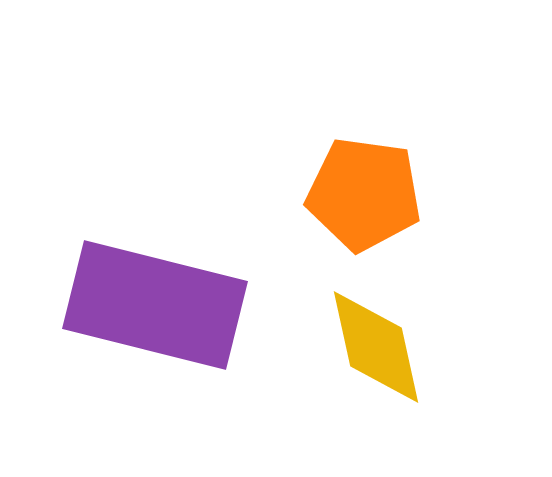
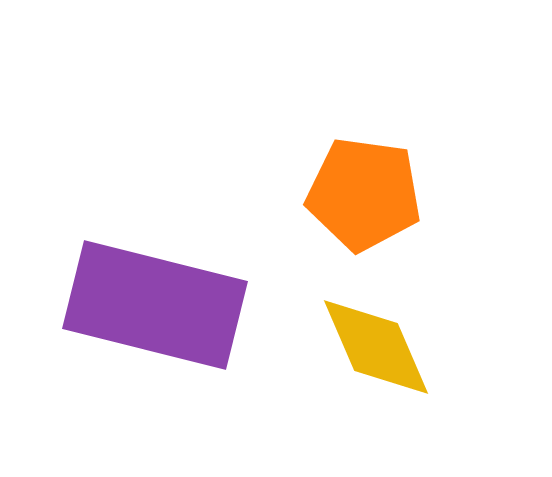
yellow diamond: rotated 11 degrees counterclockwise
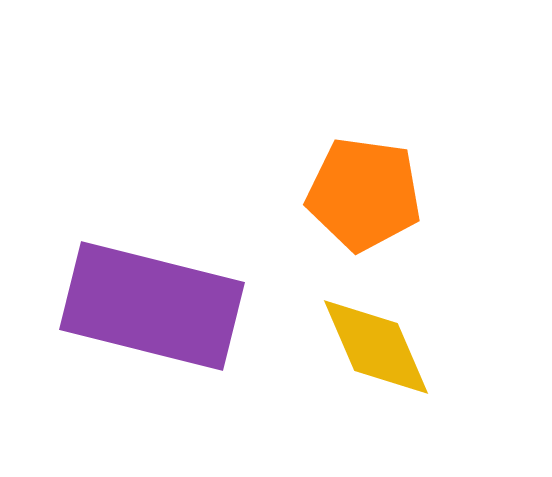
purple rectangle: moved 3 px left, 1 px down
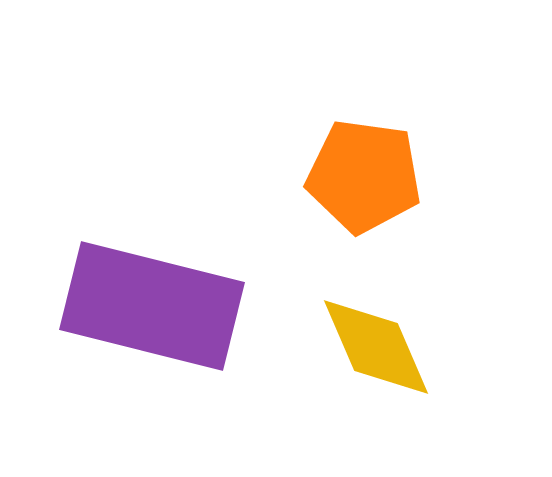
orange pentagon: moved 18 px up
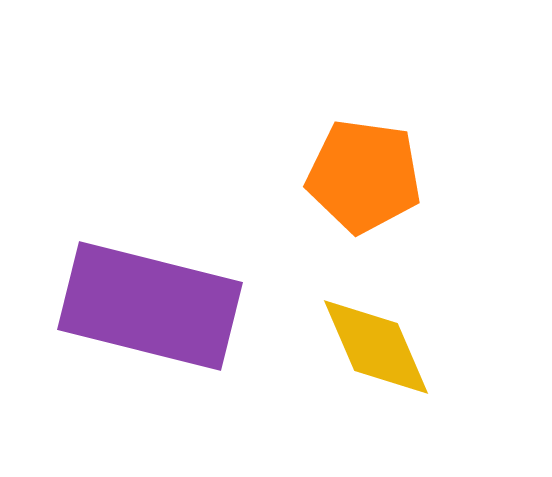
purple rectangle: moved 2 px left
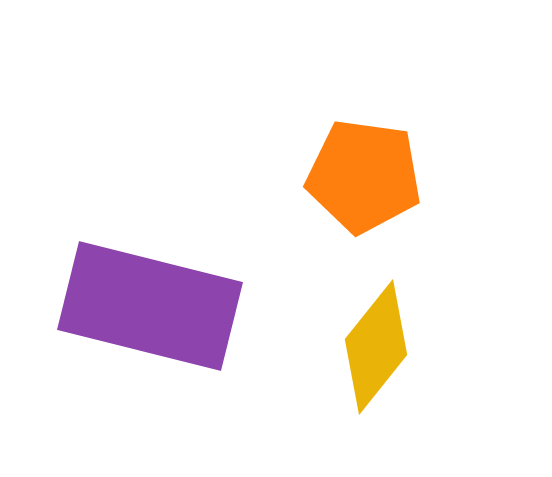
yellow diamond: rotated 62 degrees clockwise
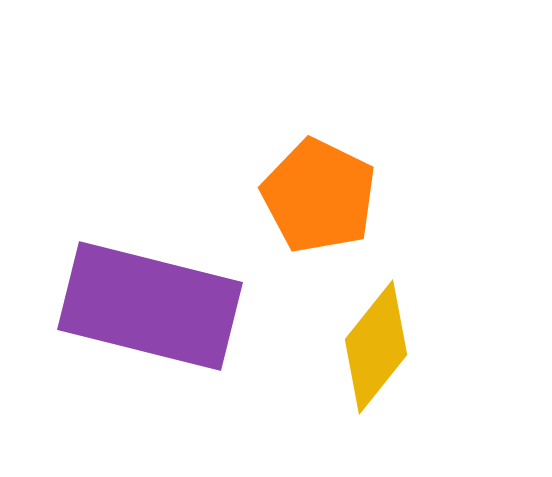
orange pentagon: moved 45 px left, 20 px down; rotated 18 degrees clockwise
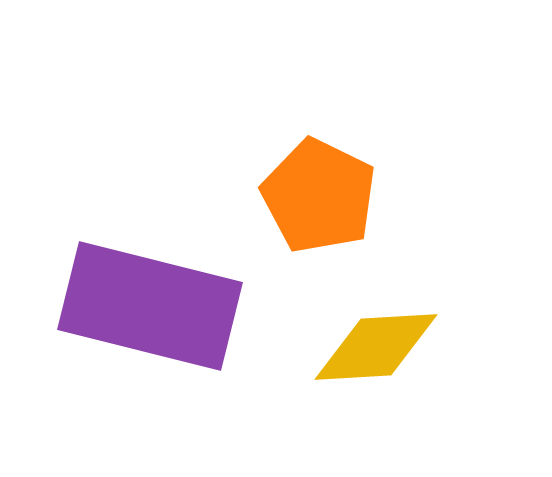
yellow diamond: rotated 48 degrees clockwise
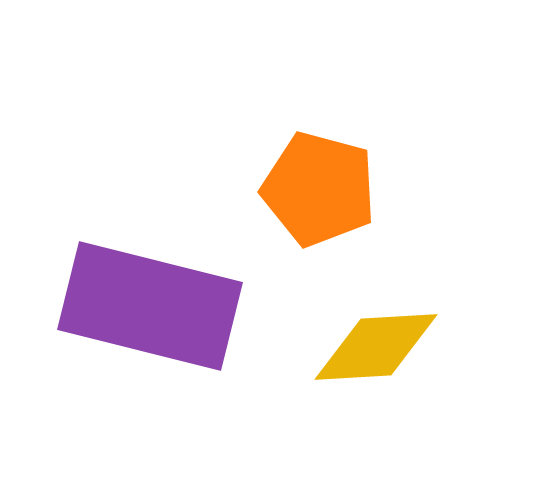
orange pentagon: moved 7 px up; rotated 11 degrees counterclockwise
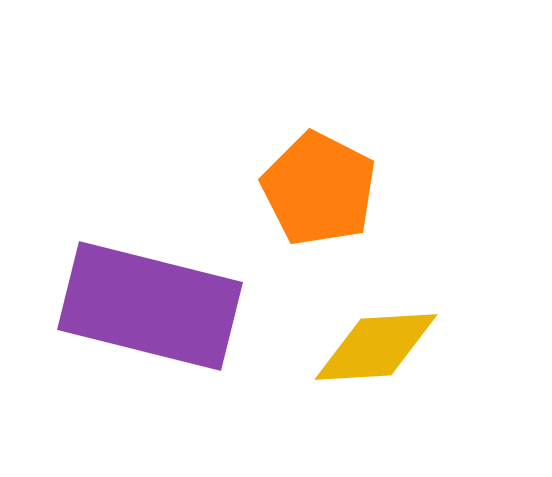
orange pentagon: rotated 12 degrees clockwise
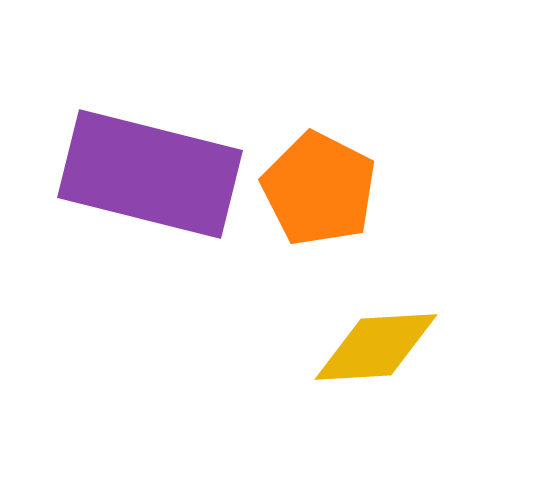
purple rectangle: moved 132 px up
